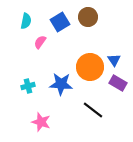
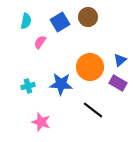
blue triangle: moved 6 px right; rotated 24 degrees clockwise
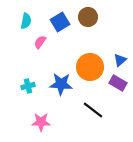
pink star: rotated 18 degrees counterclockwise
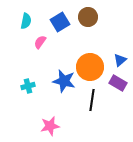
blue star: moved 3 px right, 3 px up; rotated 10 degrees clockwise
black line: moved 1 px left, 10 px up; rotated 60 degrees clockwise
pink star: moved 9 px right, 4 px down; rotated 12 degrees counterclockwise
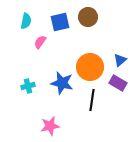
blue square: rotated 18 degrees clockwise
blue star: moved 2 px left, 2 px down
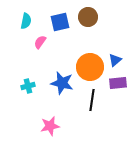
blue triangle: moved 5 px left
purple rectangle: rotated 36 degrees counterclockwise
